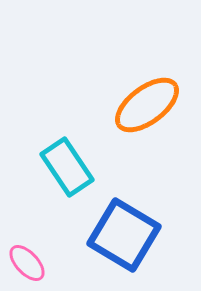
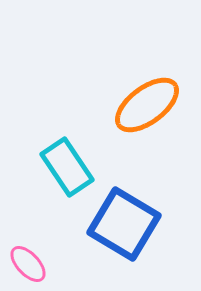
blue square: moved 11 px up
pink ellipse: moved 1 px right, 1 px down
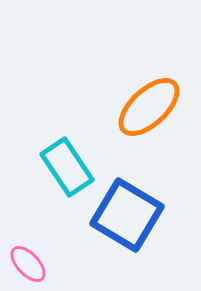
orange ellipse: moved 2 px right, 2 px down; rotated 6 degrees counterclockwise
blue square: moved 3 px right, 9 px up
